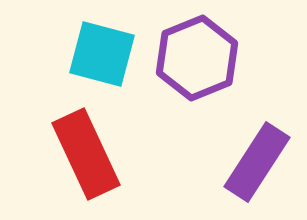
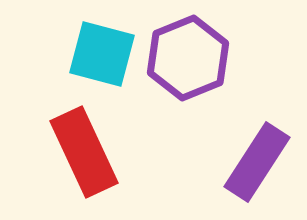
purple hexagon: moved 9 px left
red rectangle: moved 2 px left, 2 px up
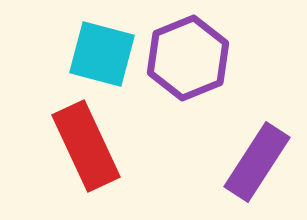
red rectangle: moved 2 px right, 6 px up
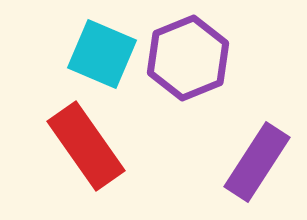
cyan square: rotated 8 degrees clockwise
red rectangle: rotated 10 degrees counterclockwise
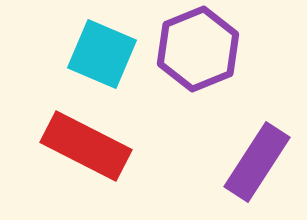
purple hexagon: moved 10 px right, 9 px up
red rectangle: rotated 28 degrees counterclockwise
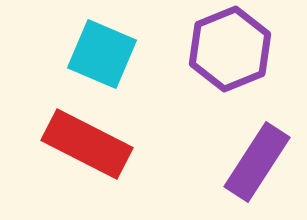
purple hexagon: moved 32 px right
red rectangle: moved 1 px right, 2 px up
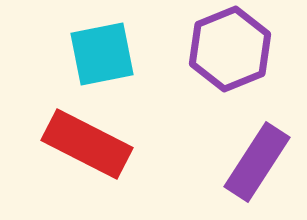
cyan square: rotated 34 degrees counterclockwise
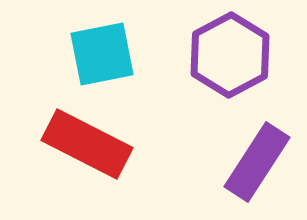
purple hexagon: moved 6 px down; rotated 6 degrees counterclockwise
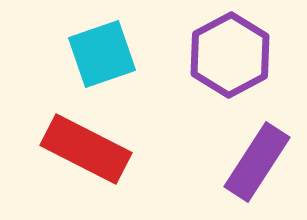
cyan square: rotated 8 degrees counterclockwise
red rectangle: moved 1 px left, 5 px down
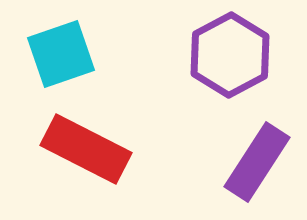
cyan square: moved 41 px left
